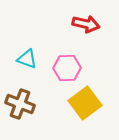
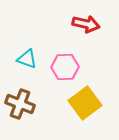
pink hexagon: moved 2 px left, 1 px up
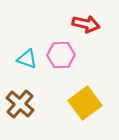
pink hexagon: moved 4 px left, 12 px up
brown cross: rotated 20 degrees clockwise
